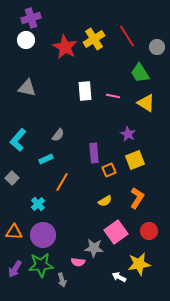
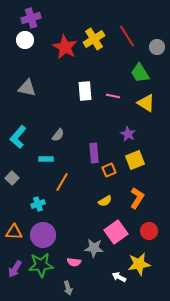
white circle: moved 1 px left
cyan L-shape: moved 3 px up
cyan rectangle: rotated 24 degrees clockwise
cyan cross: rotated 24 degrees clockwise
pink semicircle: moved 4 px left
gray arrow: moved 6 px right, 8 px down
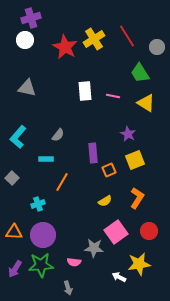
purple rectangle: moved 1 px left
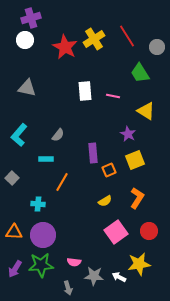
yellow triangle: moved 8 px down
cyan L-shape: moved 1 px right, 2 px up
cyan cross: rotated 24 degrees clockwise
gray star: moved 28 px down
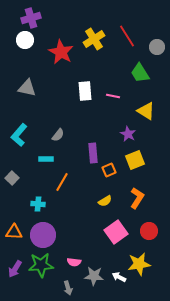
red star: moved 4 px left, 5 px down
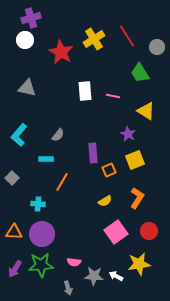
purple circle: moved 1 px left, 1 px up
white arrow: moved 3 px left, 1 px up
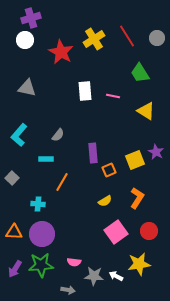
gray circle: moved 9 px up
purple star: moved 28 px right, 18 px down
gray arrow: moved 2 px down; rotated 64 degrees counterclockwise
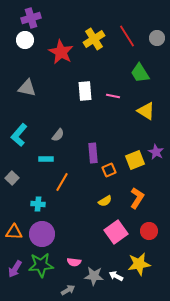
gray arrow: rotated 40 degrees counterclockwise
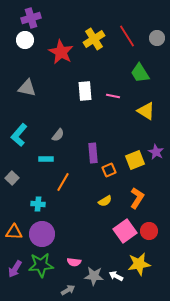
orange line: moved 1 px right
pink square: moved 9 px right, 1 px up
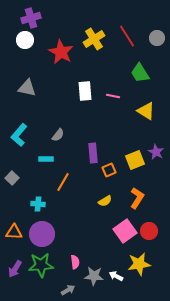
pink semicircle: moved 1 px right; rotated 104 degrees counterclockwise
